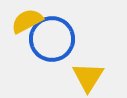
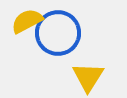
blue circle: moved 6 px right, 6 px up
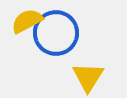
blue circle: moved 2 px left
